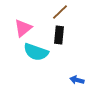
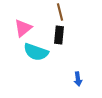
brown line: rotated 60 degrees counterclockwise
blue arrow: moved 1 px right, 1 px up; rotated 112 degrees counterclockwise
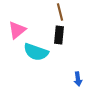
pink triangle: moved 6 px left, 2 px down
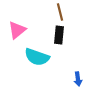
cyan semicircle: moved 1 px right, 5 px down
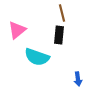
brown line: moved 2 px right, 1 px down
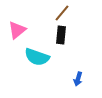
brown line: rotated 54 degrees clockwise
black rectangle: moved 2 px right
blue arrow: rotated 24 degrees clockwise
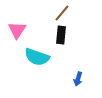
pink triangle: rotated 18 degrees counterclockwise
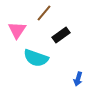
brown line: moved 18 px left
black rectangle: rotated 48 degrees clockwise
cyan semicircle: moved 1 px left, 1 px down
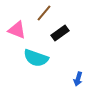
pink triangle: rotated 42 degrees counterclockwise
black rectangle: moved 1 px left, 2 px up
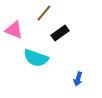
pink triangle: moved 3 px left
